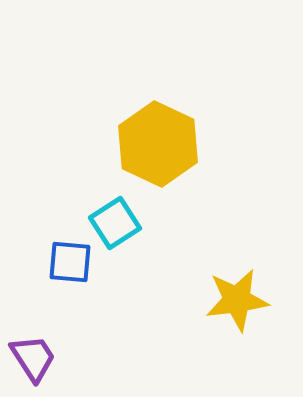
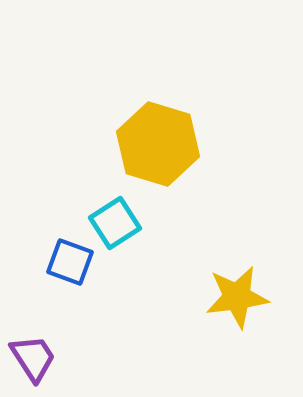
yellow hexagon: rotated 8 degrees counterclockwise
blue square: rotated 15 degrees clockwise
yellow star: moved 3 px up
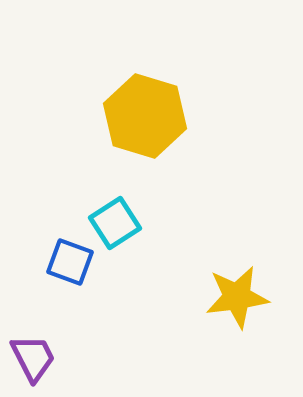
yellow hexagon: moved 13 px left, 28 px up
purple trapezoid: rotated 6 degrees clockwise
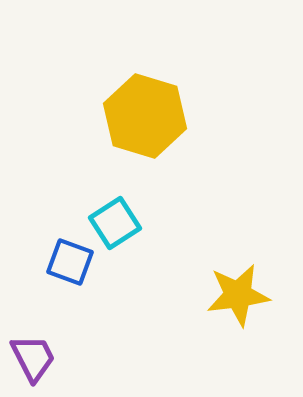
yellow star: moved 1 px right, 2 px up
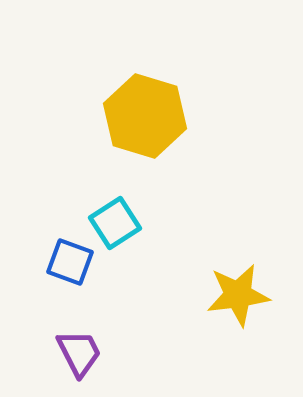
purple trapezoid: moved 46 px right, 5 px up
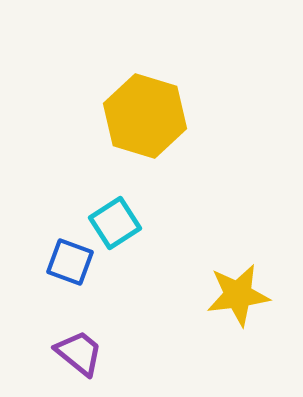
purple trapezoid: rotated 24 degrees counterclockwise
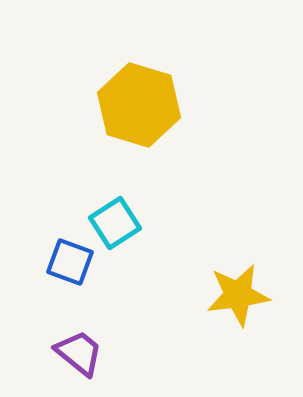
yellow hexagon: moved 6 px left, 11 px up
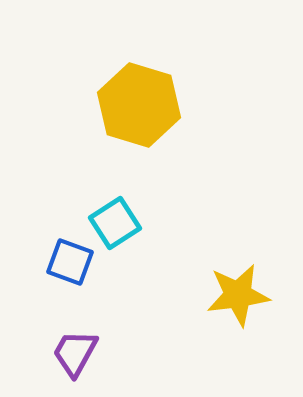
purple trapezoid: moved 4 px left; rotated 100 degrees counterclockwise
